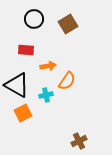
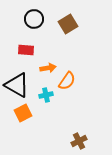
orange arrow: moved 2 px down
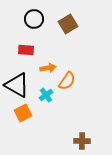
cyan cross: rotated 24 degrees counterclockwise
brown cross: moved 3 px right; rotated 28 degrees clockwise
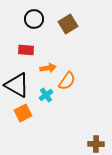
brown cross: moved 14 px right, 3 px down
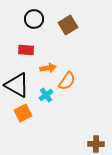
brown square: moved 1 px down
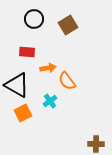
red rectangle: moved 1 px right, 2 px down
orange semicircle: rotated 108 degrees clockwise
cyan cross: moved 4 px right, 6 px down
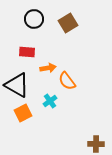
brown square: moved 2 px up
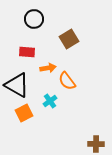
brown square: moved 1 px right, 16 px down
orange square: moved 1 px right
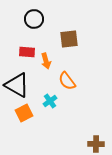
brown square: rotated 24 degrees clockwise
orange arrow: moved 2 px left, 7 px up; rotated 84 degrees clockwise
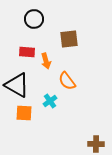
orange square: rotated 30 degrees clockwise
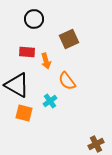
brown square: rotated 18 degrees counterclockwise
orange square: rotated 12 degrees clockwise
brown cross: rotated 28 degrees counterclockwise
